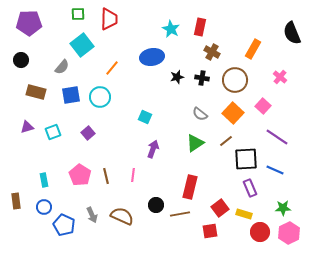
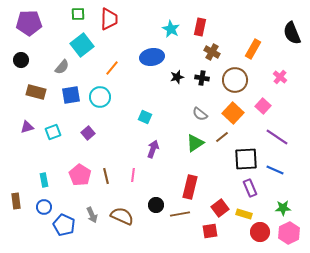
brown line at (226, 141): moved 4 px left, 4 px up
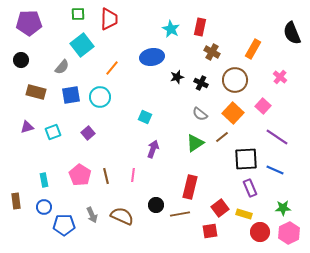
black cross at (202, 78): moved 1 px left, 5 px down; rotated 16 degrees clockwise
blue pentagon at (64, 225): rotated 25 degrees counterclockwise
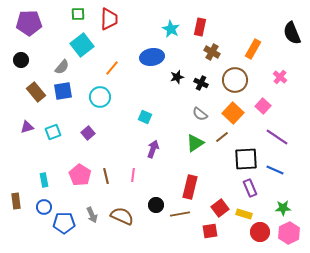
brown rectangle at (36, 92): rotated 36 degrees clockwise
blue square at (71, 95): moved 8 px left, 4 px up
blue pentagon at (64, 225): moved 2 px up
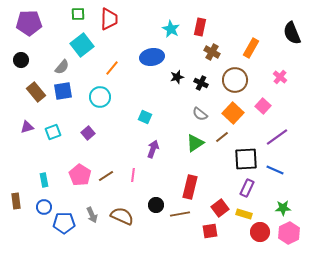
orange rectangle at (253, 49): moved 2 px left, 1 px up
purple line at (277, 137): rotated 70 degrees counterclockwise
brown line at (106, 176): rotated 70 degrees clockwise
purple rectangle at (250, 188): moved 3 px left; rotated 48 degrees clockwise
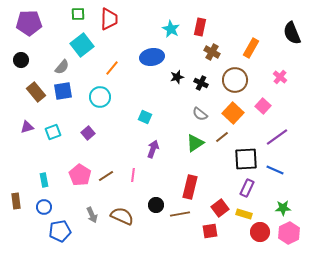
blue pentagon at (64, 223): moved 4 px left, 8 px down; rotated 10 degrees counterclockwise
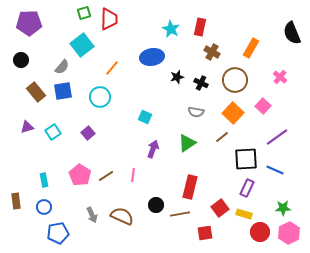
green square at (78, 14): moved 6 px right, 1 px up; rotated 16 degrees counterclockwise
gray semicircle at (200, 114): moved 4 px left, 2 px up; rotated 28 degrees counterclockwise
cyan square at (53, 132): rotated 14 degrees counterclockwise
green triangle at (195, 143): moved 8 px left
blue pentagon at (60, 231): moved 2 px left, 2 px down
red square at (210, 231): moved 5 px left, 2 px down
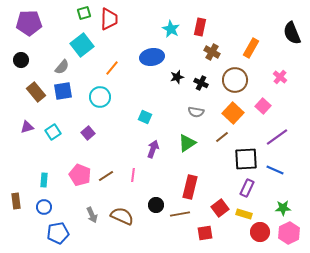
pink pentagon at (80, 175): rotated 10 degrees counterclockwise
cyan rectangle at (44, 180): rotated 16 degrees clockwise
